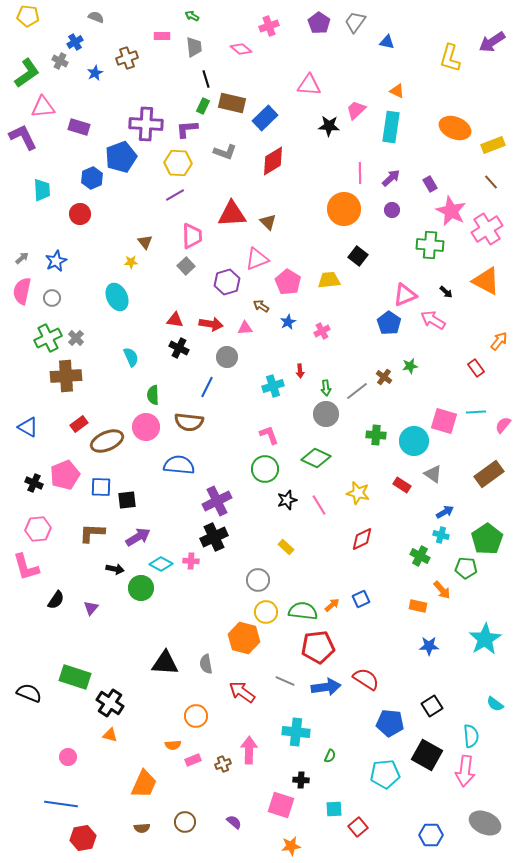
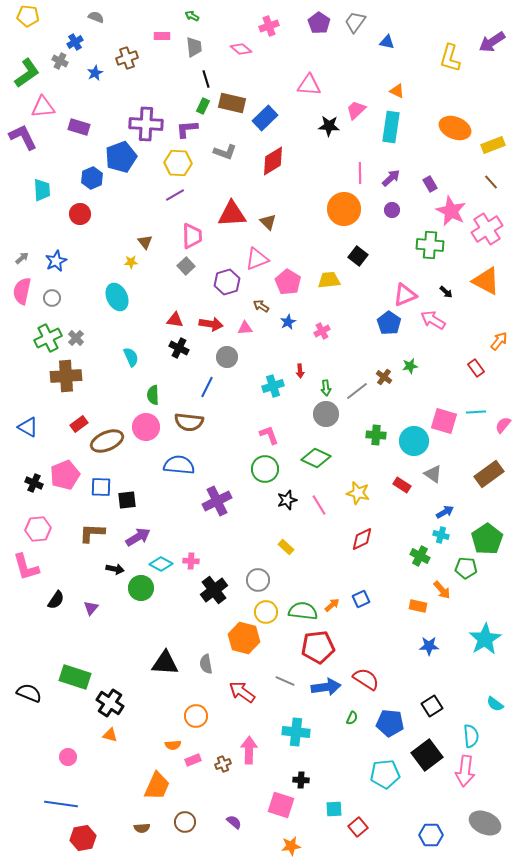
black cross at (214, 537): moved 53 px down; rotated 12 degrees counterclockwise
black square at (427, 755): rotated 24 degrees clockwise
green semicircle at (330, 756): moved 22 px right, 38 px up
orange trapezoid at (144, 784): moved 13 px right, 2 px down
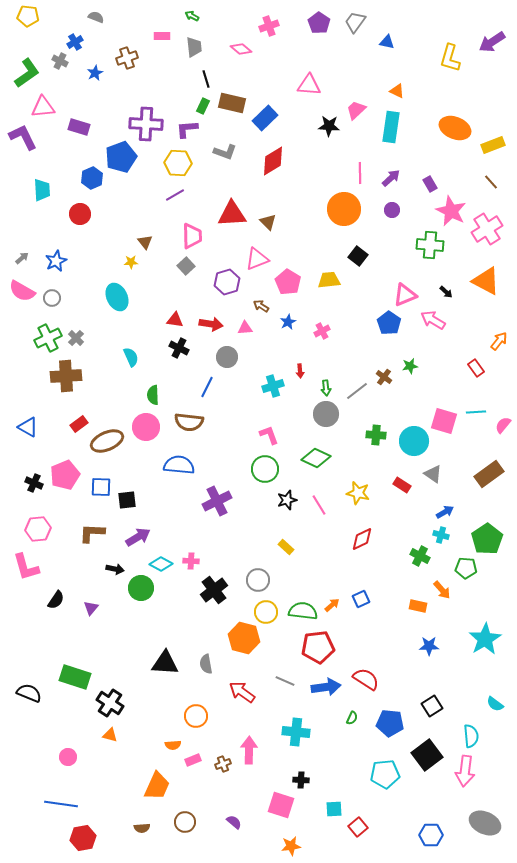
pink semicircle at (22, 291): rotated 72 degrees counterclockwise
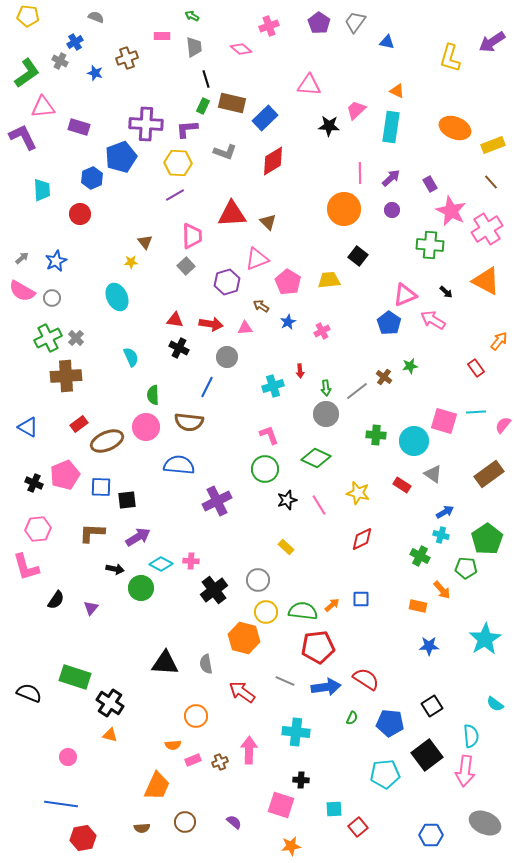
blue star at (95, 73): rotated 28 degrees counterclockwise
blue square at (361, 599): rotated 24 degrees clockwise
brown cross at (223, 764): moved 3 px left, 2 px up
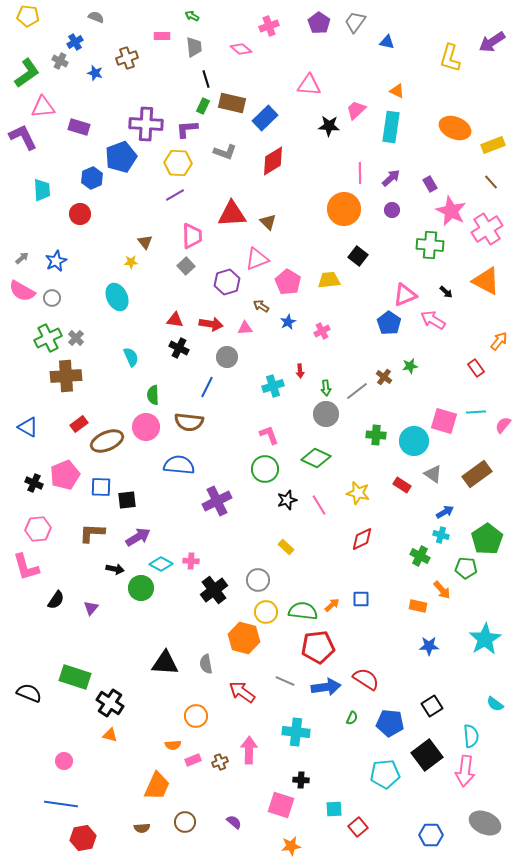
brown rectangle at (489, 474): moved 12 px left
pink circle at (68, 757): moved 4 px left, 4 px down
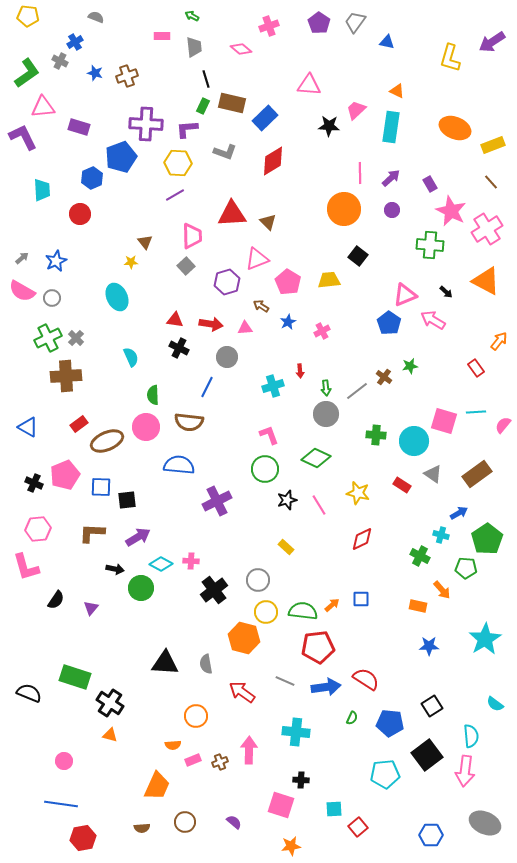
brown cross at (127, 58): moved 18 px down
blue arrow at (445, 512): moved 14 px right, 1 px down
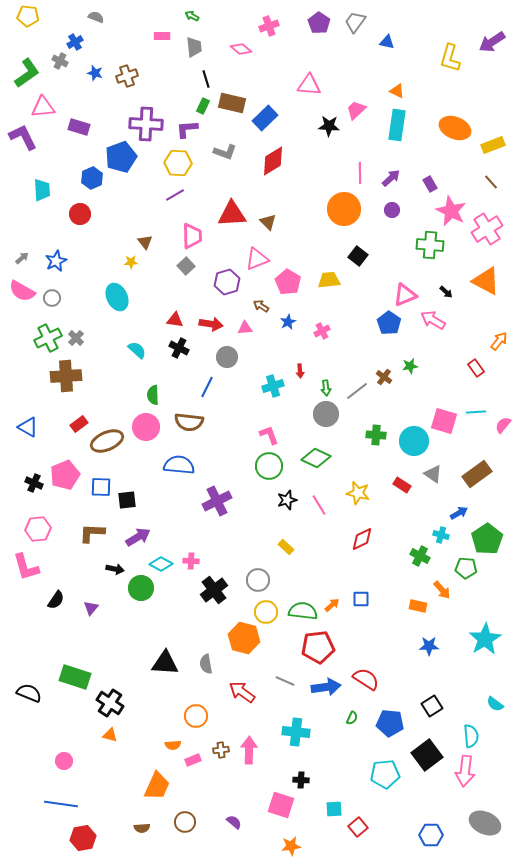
cyan rectangle at (391, 127): moved 6 px right, 2 px up
cyan semicircle at (131, 357): moved 6 px right, 7 px up; rotated 24 degrees counterclockwise
green circle at (265, 469): moved 4 px right, 3 px up
brown cross at (220, 762): moved 1 px right, 12 px up; rotated 14 degrees clockwise
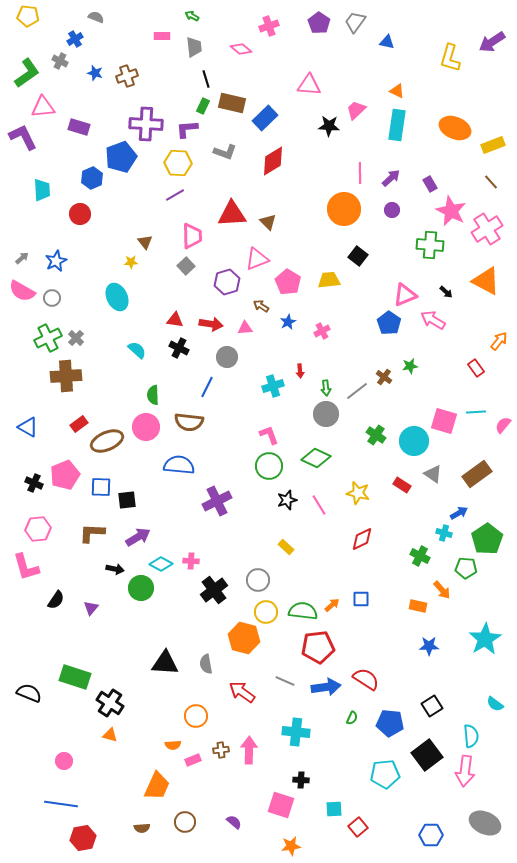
blue cross at (75, 42): moved 3 px up
green cross at (376, 435): rotated 30 degrees clockwise
cyan cross at (441, 535): moved 3 px right, 2 px up
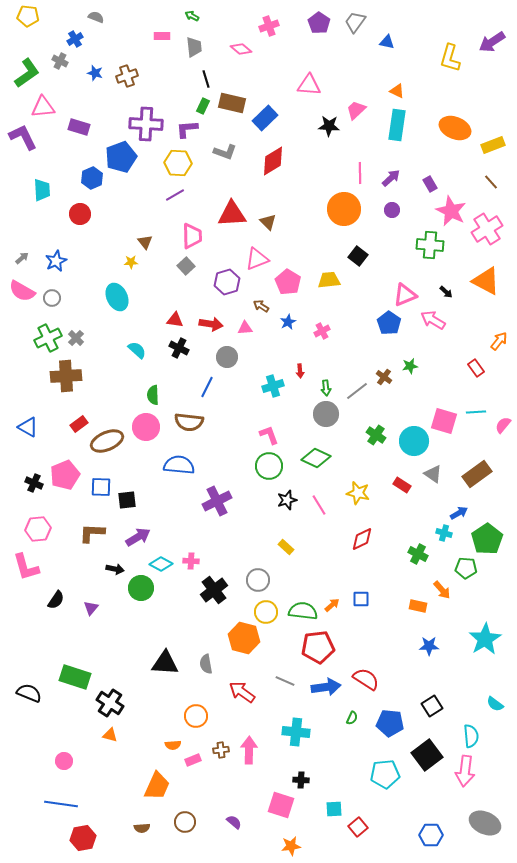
green cross at (420, 556): moved 2 px left, 2 px up
